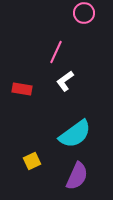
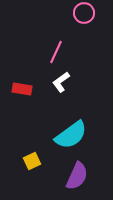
white L-shape: moved 4 px left, 1 px down
cyan semicircle: moved 4 px left, 1 px down
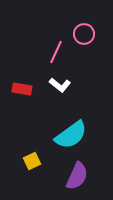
pink circle: moved 21 px down
white L-shape: moved 1 px left, 3 px down; rotated 105 degrees counterclockwise
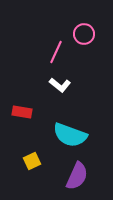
red rectangle: moved 23 px down
cyan semicircle: moved 1 px left; rotated 56 degrees clockwise
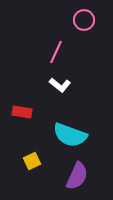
pink circle: moved 14 px up
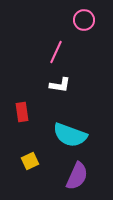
white L-shape: rotated 30 degrees counterclockwise
red rectangle: rotated 72 degrees clockwise
yellow square: moved 2 px left
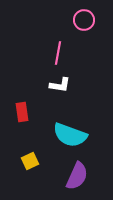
pink line: moved 2 px right, 1 px down; rotated 15 degrees counterclockwise
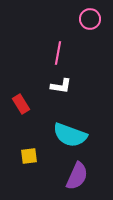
pink circle: moved 6 px right, 1 px up
white L-shape: moved 1 px right, 1 px down
red rectangle: moved 1 px left, 8 px up; rotated 24 degrees counterclockwise
yellow square: moved 1 px left, 5 px up; rotated 18 degrees clockwise
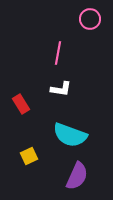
white L-shape: moved 3 px down
yellow square: rotated 18 degrees counterclockwise
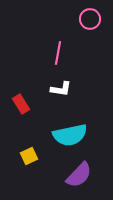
cyan semicircle: rotated 32 degrees counterclockwise
purple semicircle: moved 2 px right, 1 px up; rotated 20 degrees clockwise
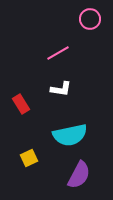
pink line: rotated 50 degrees clockwise
yellow square: moved 2 px down
purple semicircle: rotated 16 degrees counterclockwise
